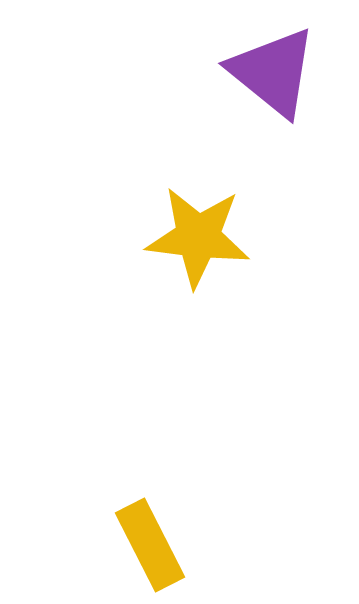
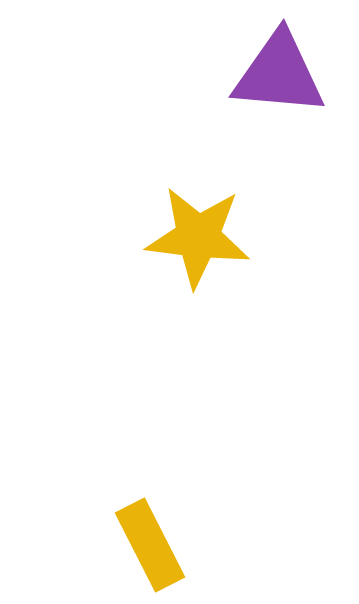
purple triangle: moved 6 px right, 2 px down; rotated 34 degrees counterclockwise
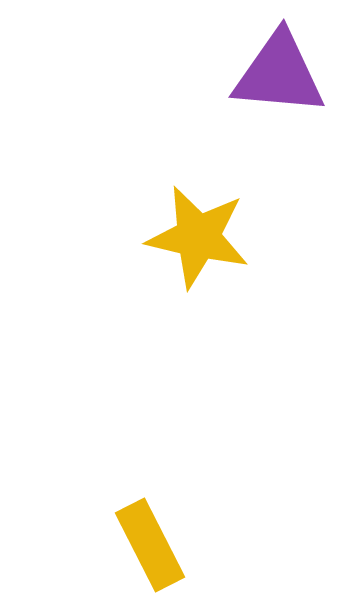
yellow star: rotated 6 degrees clockwise
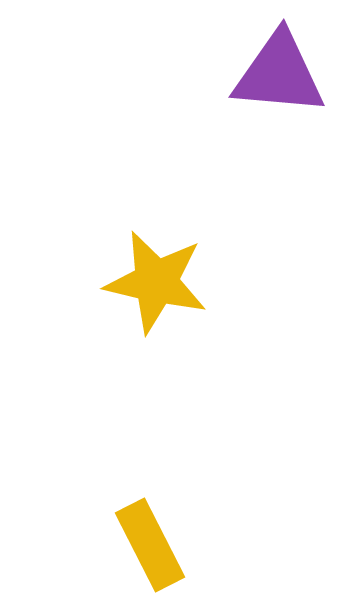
yellow star: moved 42 px left, 45 px down
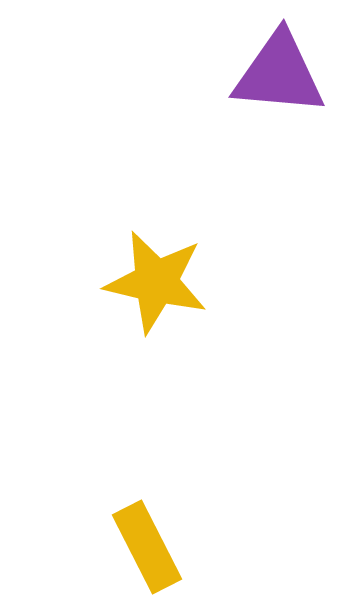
yellow rectangle: moved 3 px left, 2 px down
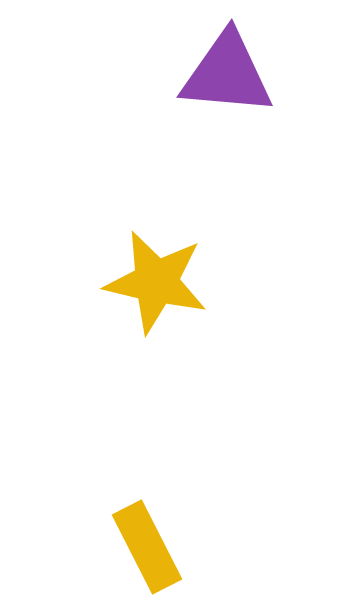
purple triangle: moved 52 px left
